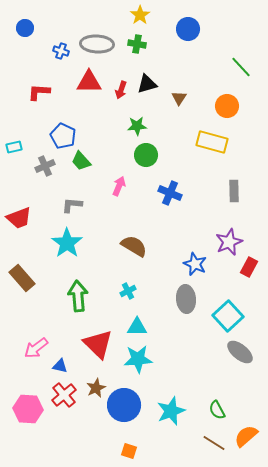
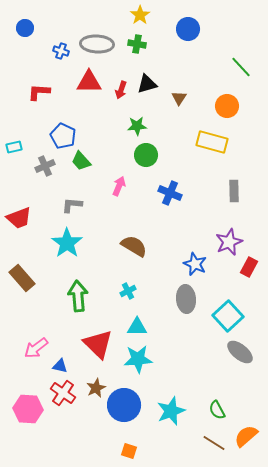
red cross at (64, 395): moved 1 px left, 2 px up; rotated 15 degrees counterclockwise
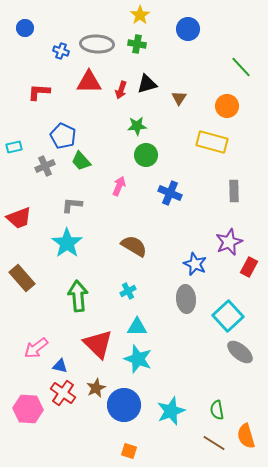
cyan star at (138, 359): rotated 24 degrees clockwise
green semicircle at (217, 410): rotated 18 degrees clockwise
orange semicircle at (246, 436): rotated 65 degrees counterclockwise
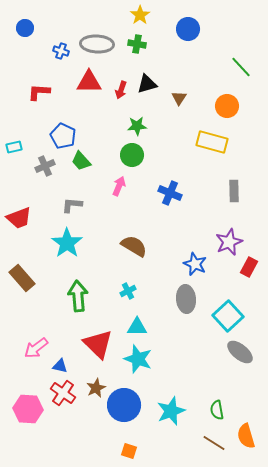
green circle at (146, 155): moved 14 px left
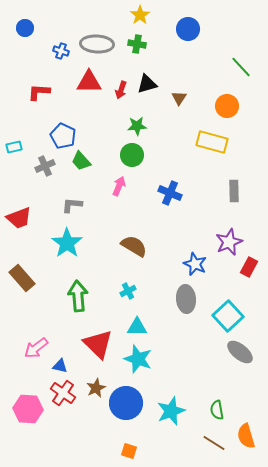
blue circle at (124, 405): moved 2 px right, 2 px up
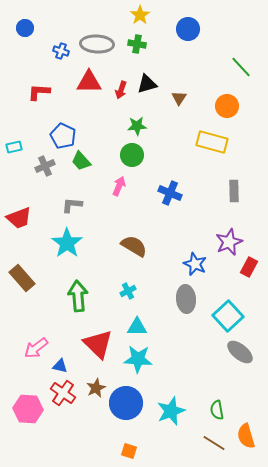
cyan star at (138, 359): rotated 16 degrees counterclockwise
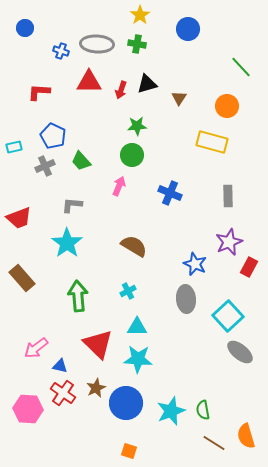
blue pentagon at (63, 136): moved 10 px left
gray rectangle at (234, 191): moved 6 px left, 5 px down
green semicircle at (217, 410): moved 14 px left
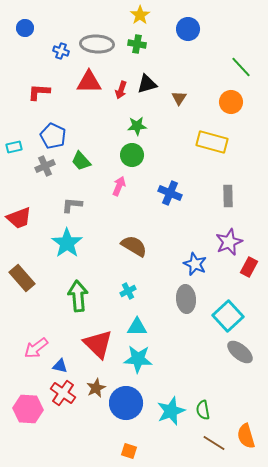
orange circle at (227, 106): moved 4 px right, 4 px up
